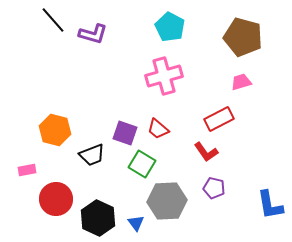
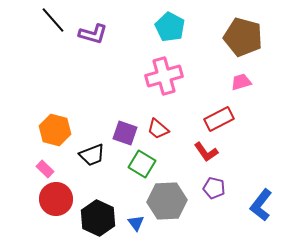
pink rectangle: moved 18 px right, 1 px up; rotated 54 degrees clockwise
blue L-shape: moved 9 px left; rotated 48 degrees clockwise
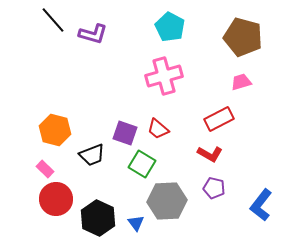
red L-shape: moved 4 px right, 2 px down; rotated 25 degrees counterclockwise
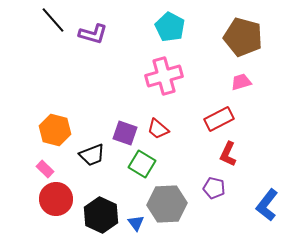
red L-shape: moved 18 px right; rotated 85 degrees clockwise
gray hexagon: moved 3 px down
blue L-shape: moved 6 px right
black hexagon: moved 3 px right, 3 px up
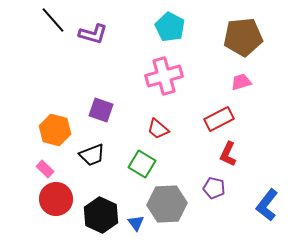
brown pentagon: rotated 21 degrees counterclockwise
purple square: moved 24 px left, 23 px up
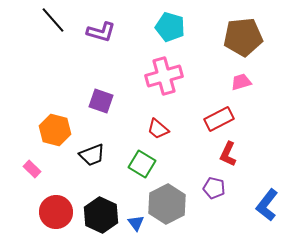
cyan pentagon: rotated 12 degrees counterclockwise
purple L-shape: moved 8 px right, 2 px up
purple square: moved 9 px up
pink rectangle: moved 13 px left
red circle: moved 13 px down
gray hexagon: rotated 24 degrees counterclockwise
